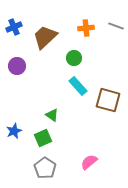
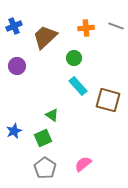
blue cross: moved 1 px up
pink semicircle: moved 6 px left, 2 px down
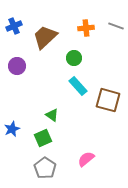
blue star: moved 2 px left, 2 px up
pink semicircle: moved 3 px right, 5 px up
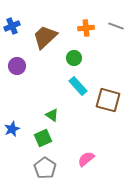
blue cross: moved 2 px left
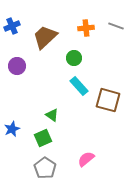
cyan rectangle: moved 1 px right
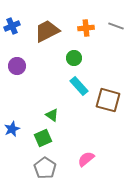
brown trapezoid: moved 2 px right, 6 px up; rotated 16 degrees clockwise
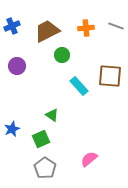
green circle: moved 12 px left, 3 px up
brown square: moved 2 px right, 24 px up; rotated 10 degrees counterclockwise
green square: moved 2 px left, 1 px down
pink semicircle: moved 3 px right
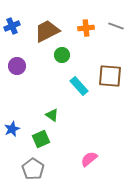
gray pentagon: moved 12 px left, 1 px down
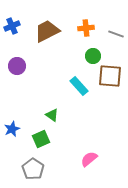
gray line: moved 8 px down
green circle: moved 31 px right, 1 px down
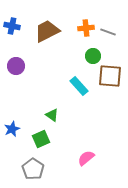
blue cross: rotated 35 degrees clockwise
gray line: moved 8 px left, 2 px up
purple circle: moved 1 px left
pink semicircle: moved 3 px left, 1 px up
